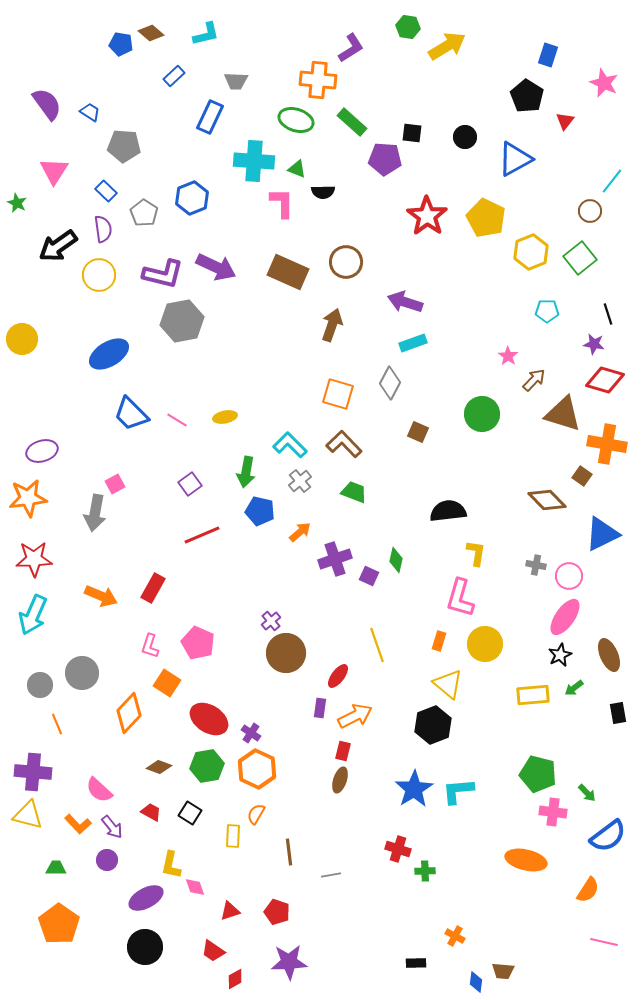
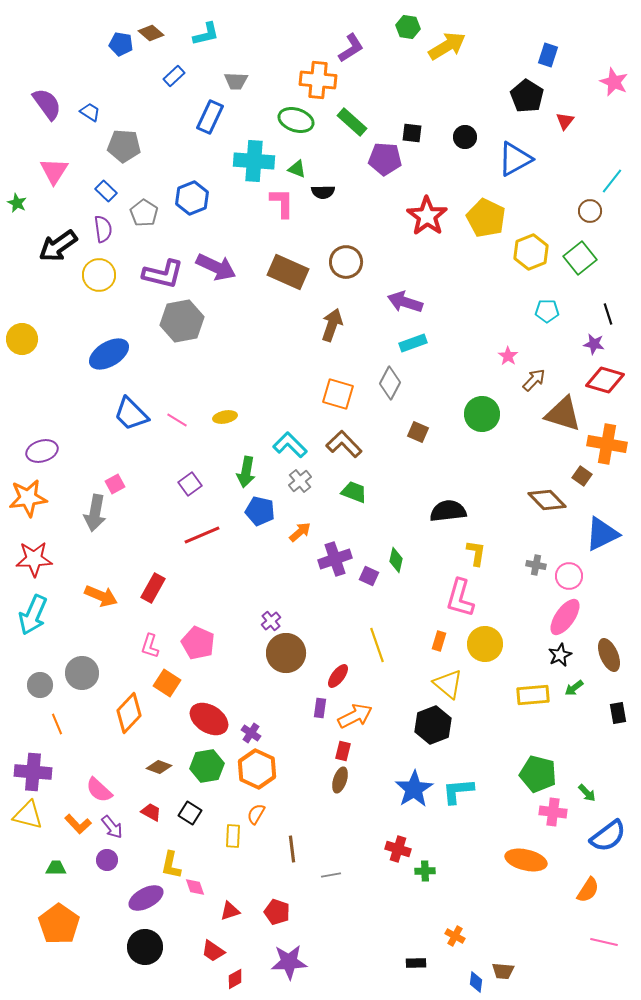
pink star at (604, 83): moved 10 px right, 1 px up
brown line at (289, 852): moved 3 px right, 3 px up
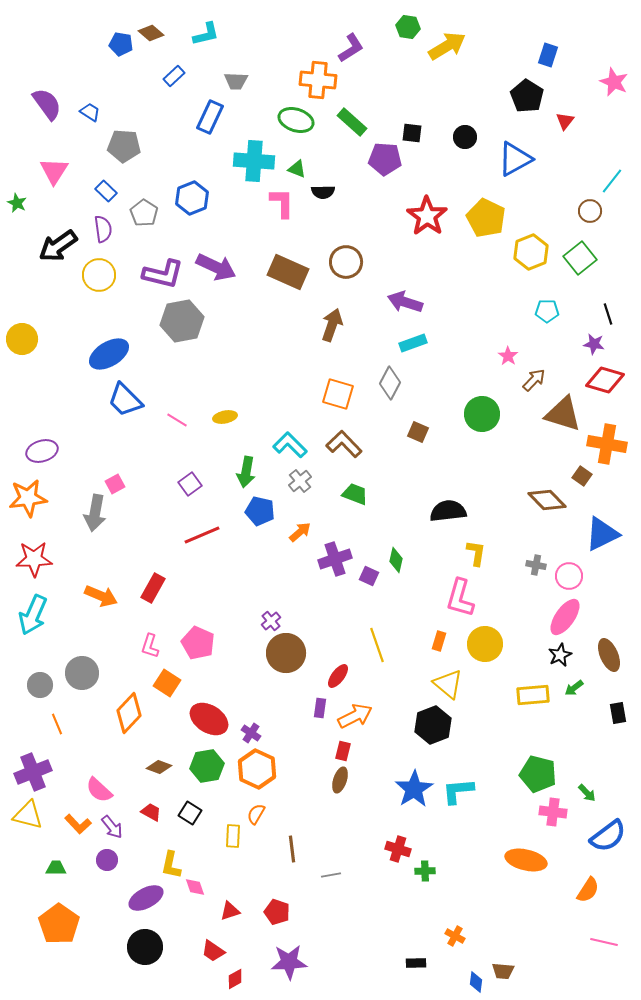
blue trapezoid at (131, 414): moved 6 px left, 14 px up
green trapezoid at (354, 492): moved 1 px right, 2 px down
purple cross at (33, 772): rotated 27 degrees counterclockwise
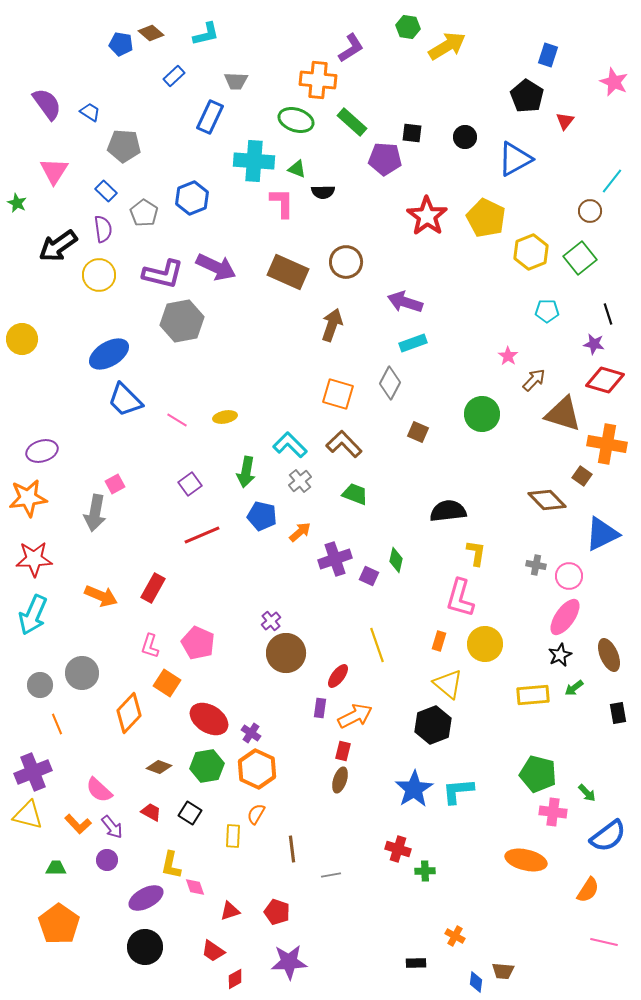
blue pentagon at (260, 511): moved 2 px right, 5 px down
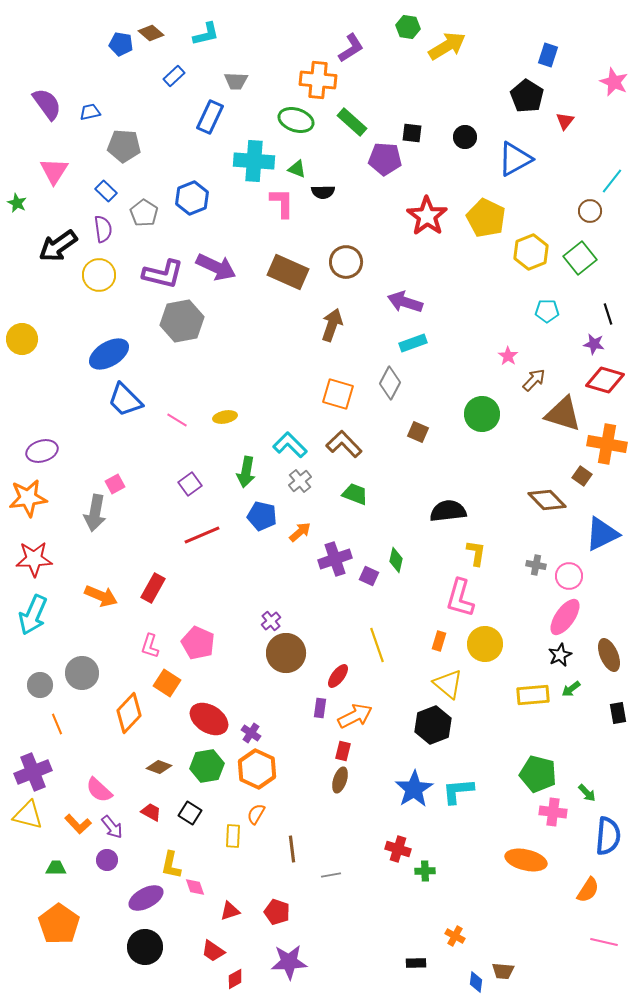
blue trapezoid at (90, 112): rotated 45 degrees counterclockwise
green arrow at (574, 688): moved 3 px left, 1 px down
blue semicircle at (608, 836): rotated 48 degrees counterclockwise
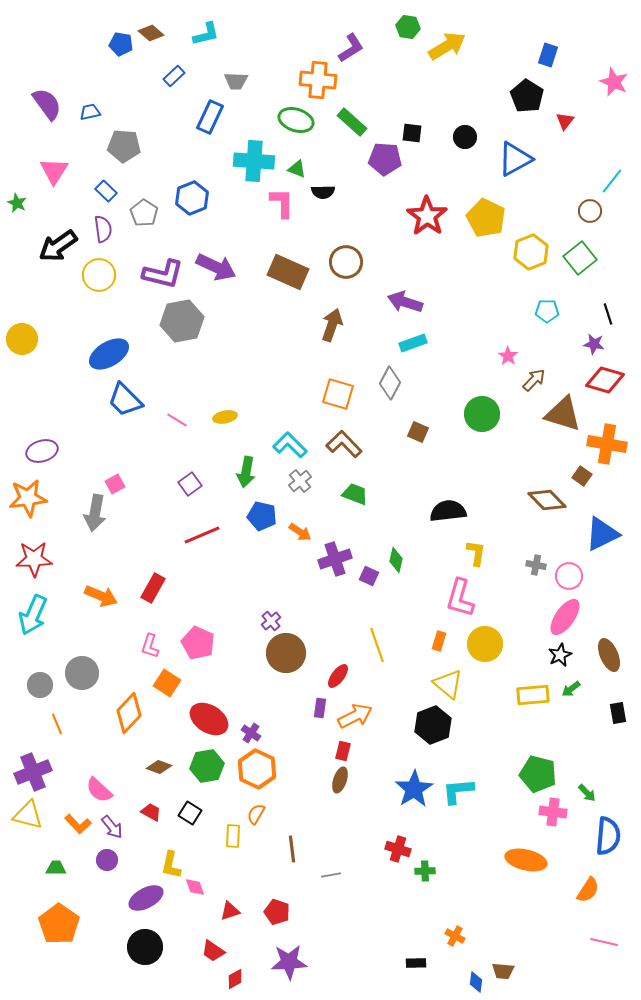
orange arrow at (300, 532): rotated 75 degrees clockwise
